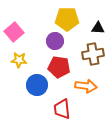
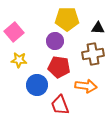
red trapezoid: moved 2 px left, 4 px up; rotated 15 degrees counterclockwise
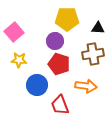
red pentagon: moved 3 px up; rotated 10 degrees clockwise
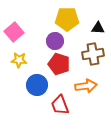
orange arrow: rotated 15 degrees counterclockwise
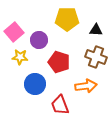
black triangle: moved 2 px left, 2 px down
purple circle: moved 16 px left, 1 px up
brown cross: moved 3 px right, 3 px down; rotated 30 degrees clockwise
yellow star: moved 1 px right, 3 px up
red pentagon: moved 2 px up
blue circle: moved 2 px left, 1 px up
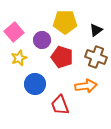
yellow pentagon: moved 2 px left, 3 px down
black triangle: rotated 40 degrees counterclockwise
purple circle: moved 3 px right
yellow star: moved 1 px left, 1 px down; rotated 28 degrees counterclockwise
red pentagon: moved 3 px right, 5 px up
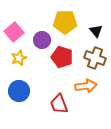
black triangle: moved 1 px down; rotated 32 degrees counterclockwise
brown cross: moved 1 px left, 1 px down
blue circle: moved 16 px left, 7 px down
red trapezoid: moved 1 px left, 1 px up
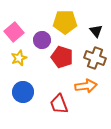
blue circle: moved 4 px right, 1 px down
